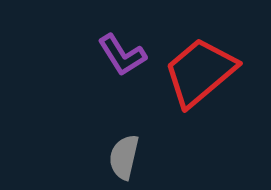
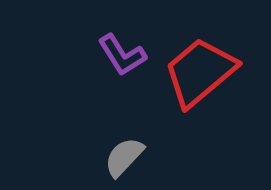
gray semicircle: rotated 30 degrees clockwise
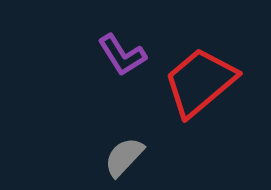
red trapezoid: moved 10 px down
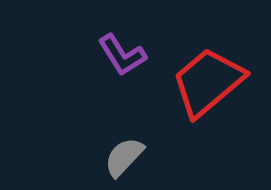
red trapezoid: moved 8 px right
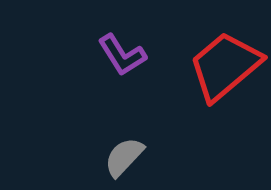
red trapezoid: moved 17 px right, 16 px up
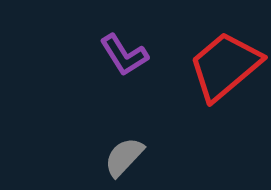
purple L-shape: moved 2 px right
